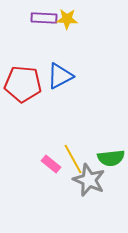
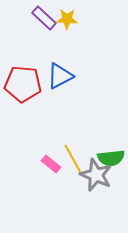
purple rectangle: rotated 40 degrees clockwise
gray star: moved 7 px right, 5 px up
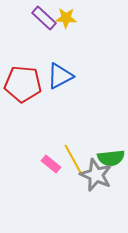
yellow star: moved 1 px left, 1 px up
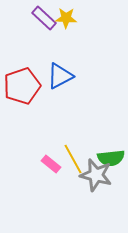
red pentagon: moved 1 px left, 2 px down; rotated 24 degrees counterclockwise
gray star: rotated 8 degrees counterclockwise
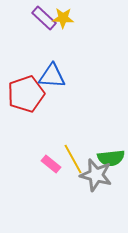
yellow star: moved 3 px left
blue triangle: moved 8 px left; rotated 32 degrees clockwise
red pentagon: moved 4 px right, 8 px down
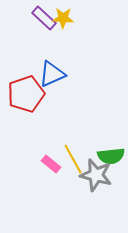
blue triangle: moved 2 px up; rotated 28 degrees counterclockwise
green semicircle: moved 2 px up
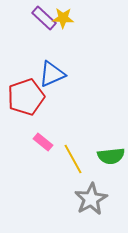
red pentagon: moved 3 px down
pink rectangle: moved 8 px left, 22 px up
gray star: moved 5 px left, 24 px down; rotated 28 degrees clockwise
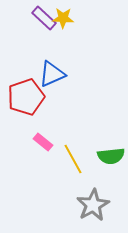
gray star: moved 2 px right, 6 px down
